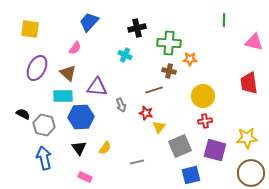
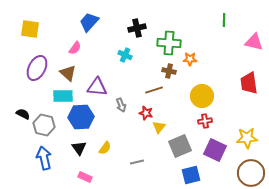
yellow circle: moved 1 px left
purple square: rotated 10 degrees clockwise
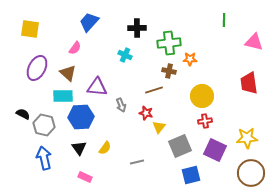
black cross: rotated 12 degrees clockwise
green cross: rotated 10 degrees counterclockwise
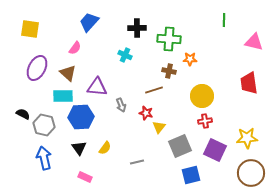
green cross: moved 4 px up; rotated 10 degrees clockwise
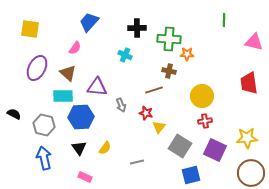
orange star: moved 3 px left, 5 px up
black semicircle: moved 9 px left
gray square: rotated 35 degrees counterclockwise
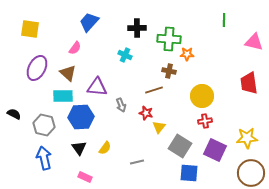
blue square: moved 2 px left, 2 px up; rotated 18 degrees clockwise
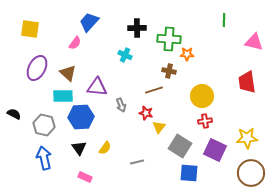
pink semicircle: moved 5 px up
red trapezoid: moved 2 px left, 1 px up
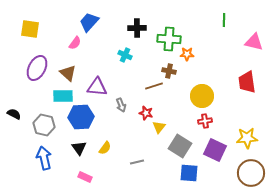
brown line: moved 4 px up
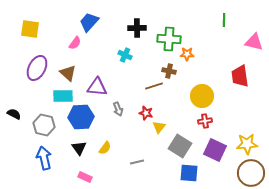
red trapezoid: moved 7 px left, 6 px up
gray arrow: moved 3 px left, 4 px down
yellow star: moved 6 px down
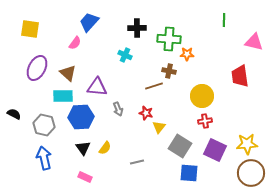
black triangle: moved 4 px right
